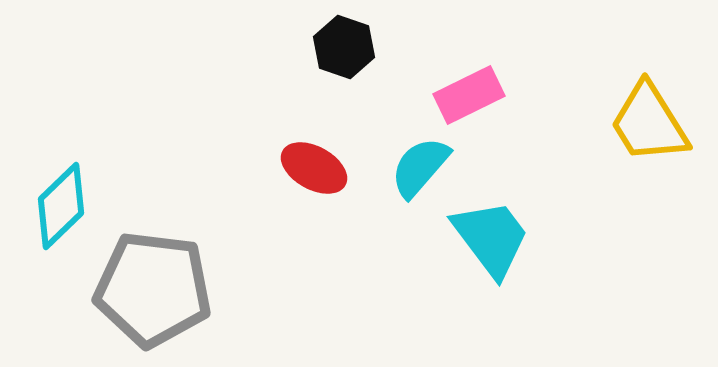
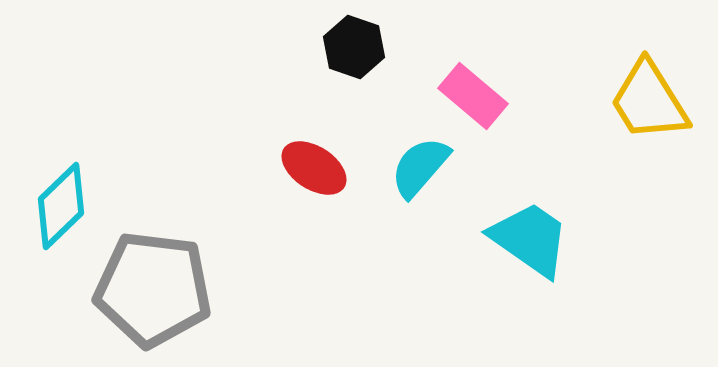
black hexagon: moved 10 px right
pink rectangle: moved 4 px right, 1 px down; rotated 66 degrees clockwise
yellow trapezoid: moved 22 px up
red ellipse: rotated 4 degrees clockwise
cyan trapezoid: moved 39 px right, 1 px down; rotated 18 degrees counterclockwise
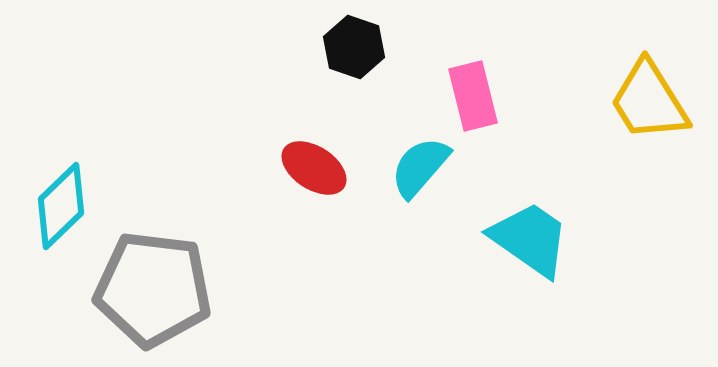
pink rectangle: rotated 36 degrees clockwise
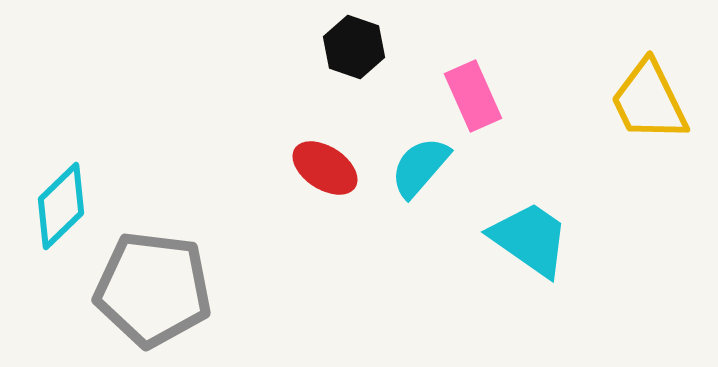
pink rectangle: rotated 10 degrees counterclockwise
yellow trapezoid: rotated 6 degrees clockwise
red ellipse: moved 11 px right
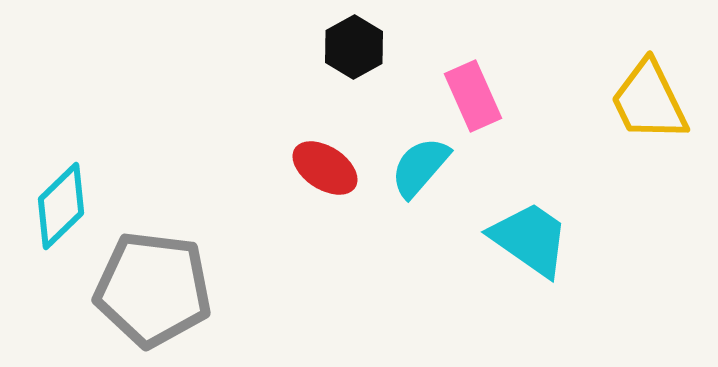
black hexagon: rotated 12 degrees clockwise
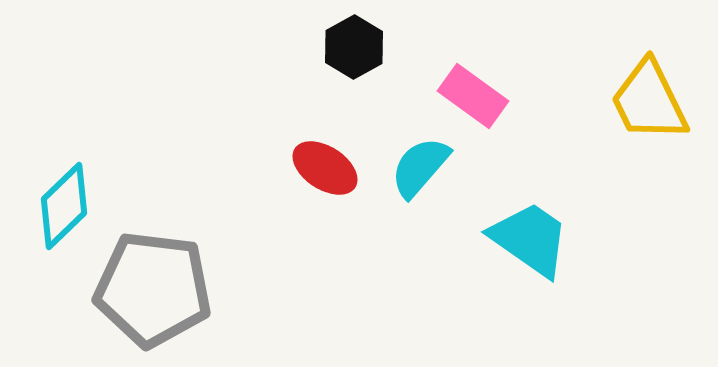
pink rectangle: rotated 30 degrees counterclockwise
cyan diamond: moved 3 px right
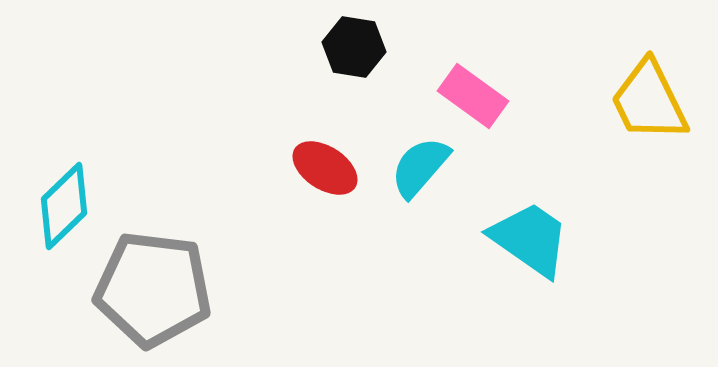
black hexagon: rotated 22 degrees counterclockwise
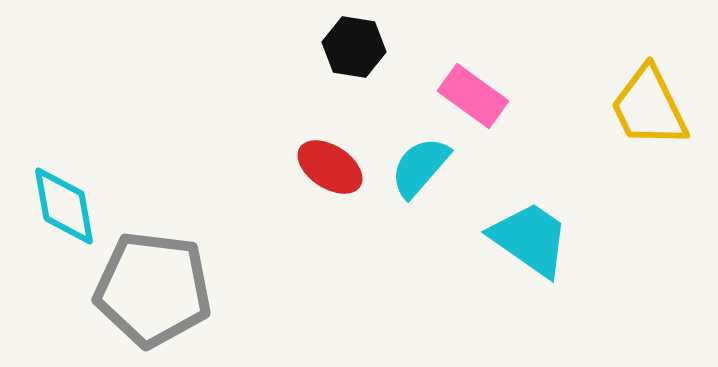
yellow trapezoid: moved 6 px down
red ellipse: moved 5 px right, 1 px up
cyan diamond: rotated 56 degrees counterclockwise
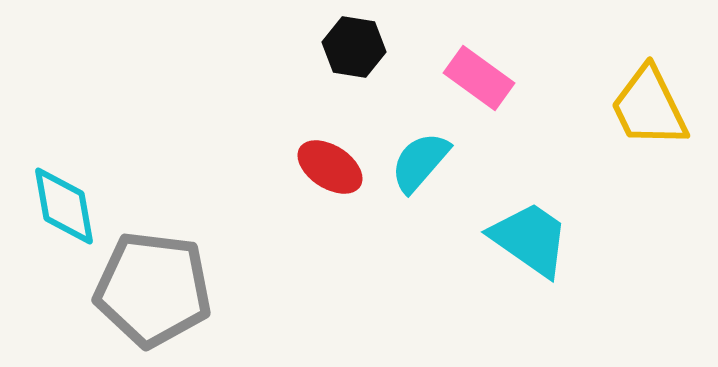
pink rectangle: moved 6 px right, 18 px up
cyan semicircle: moved 5 px up
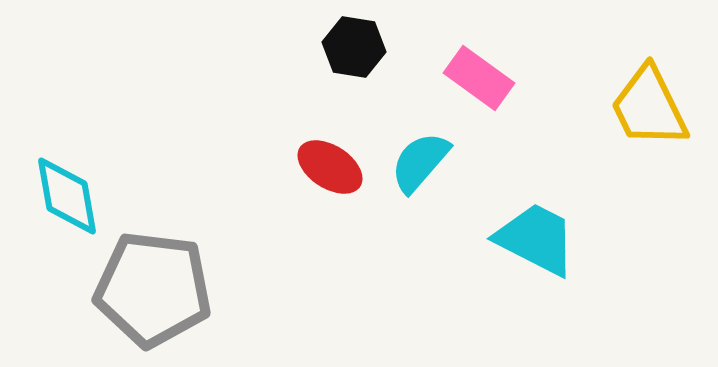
cyan diamond: moved 3 px right, 10 px up
cyan trapezoid: moved 6 px right; rotated 8 degrees counterclockwise
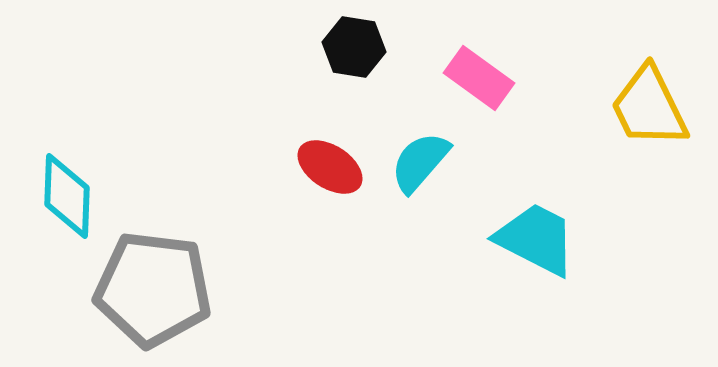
cyan diamond: rotated 12 degrees clockwise
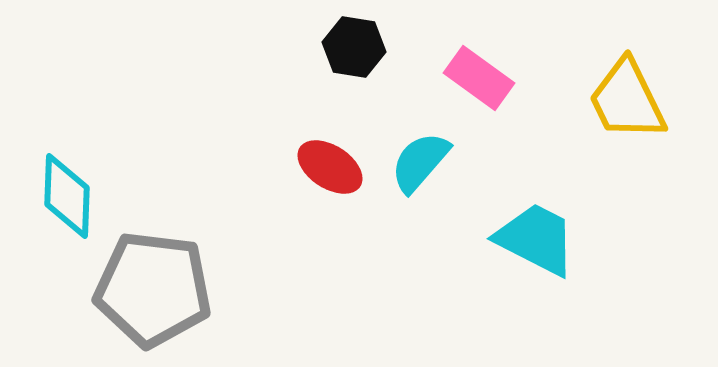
yellow trapezoid: moved 22 px left, 7 px up
